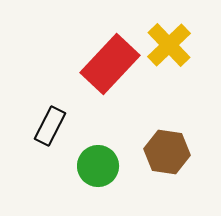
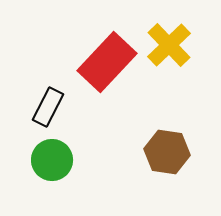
red rectangle: moved 3 px left, 2 px up
black rectangle: moved 2 px left, 19 px up
green circle: moved 46 px left, 6 px up
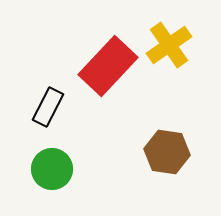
yellow cross: rotated 9 degrees clockwise
red rectangle: moved 1 px right, 4 px down
green circle: moved 9 px down
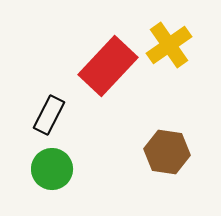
black rectangle: moved 1 px right, 8 px down
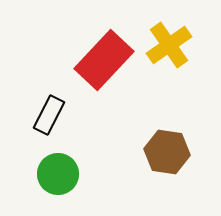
red rectangle: moved 4 px left, 6 px up
green circle: moved 6 px right, 5 px down
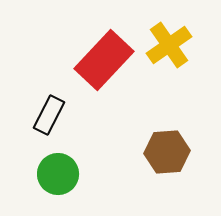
brown hexagon: rotated 12 degrees counterclockwise
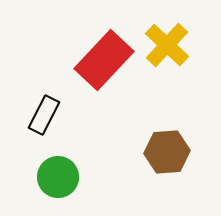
yellow cross: moved 2 px left; rotated 12 degrees counterclockwise
black rectangle: moved 5 px left
green circle: moved 3 px down
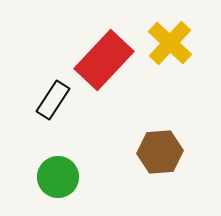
yellow cross: moved 3 px right, 2 px up
black rectangle: moved 9 px right, 15 px up; rotated 6 degrees clockwise
brown hexagon: moved 7 px left
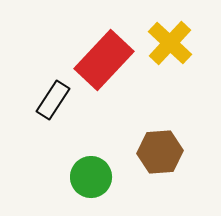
green circle: moved 33 px right
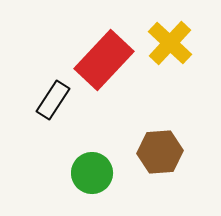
green circle: moved 1 px right, 4 px up
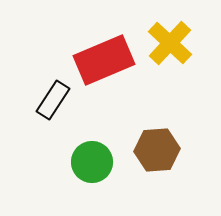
red rectangle: rotated 24 degrees clockwise
brown hexagon: moved 3 px left, 2 px up
green circle: moved 11 px up
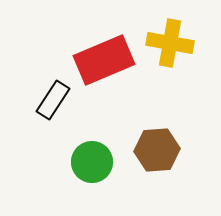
yellow cross: rotated 33 degrees counterclockwise
